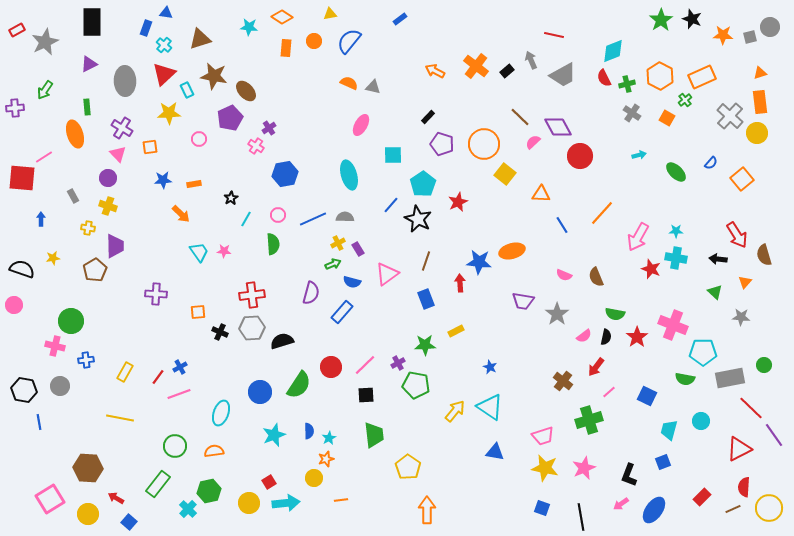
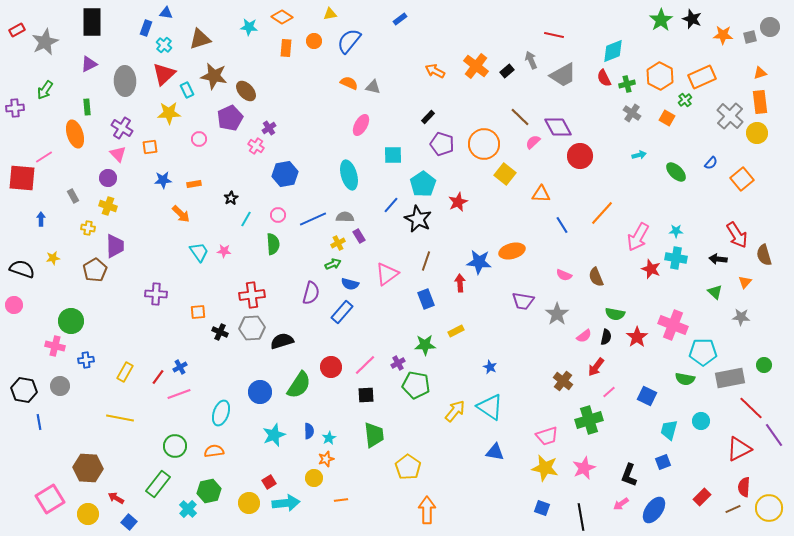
purple rectangle at (358, 249): moved 1 px right, 13 px up
blue semicircle at (352, 282): moved 2 px left, 2 px down
pink trapezoid at (543, 436): moved 4 px right
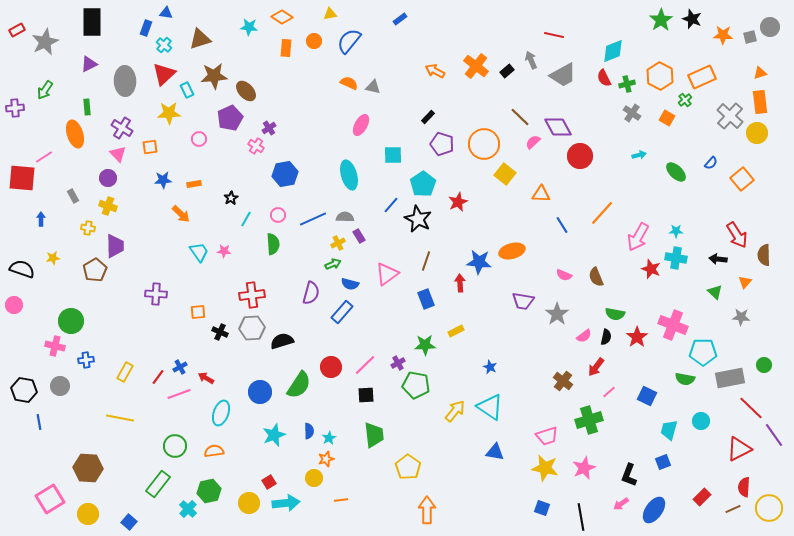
brown star at (214, 76): rotated 16 degrees counterclockwise
brown semicircle at (764, 255): rotated 15 degrees clockwise
red arrow at (116, 498): moved 90 px right, 120 px up
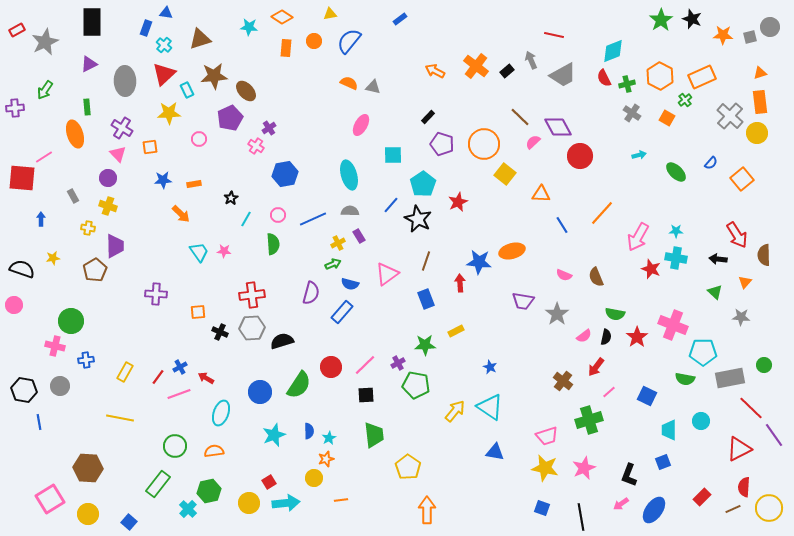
gray semicircle at (345, 217): moved 5 px right, 6 px up
cyan trapezoid at (669, 430): rotated 15 degrees counterclockwise
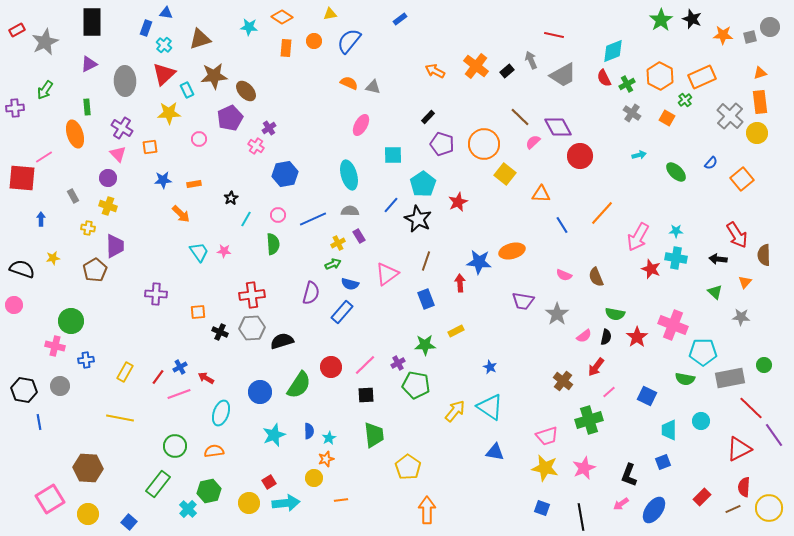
green cross at (627, 84): rotated 14 degrees counterclockwise
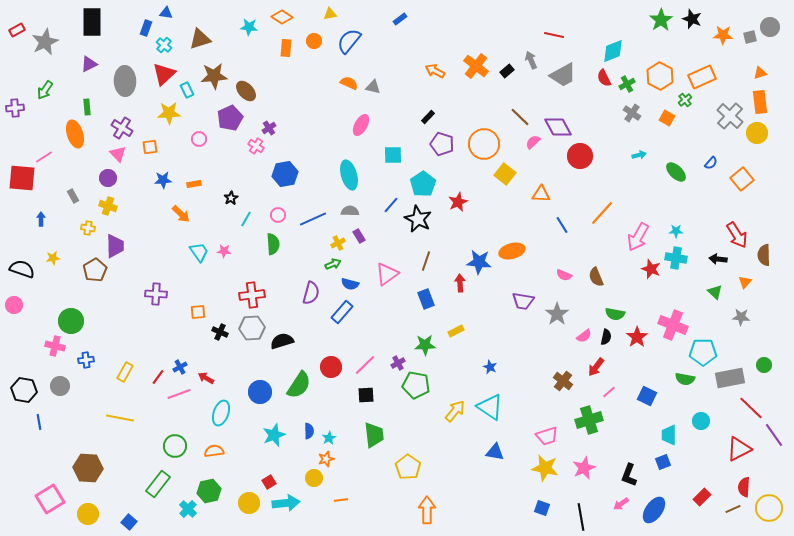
cyan trapezoid at (669, 430): moved 5 px down
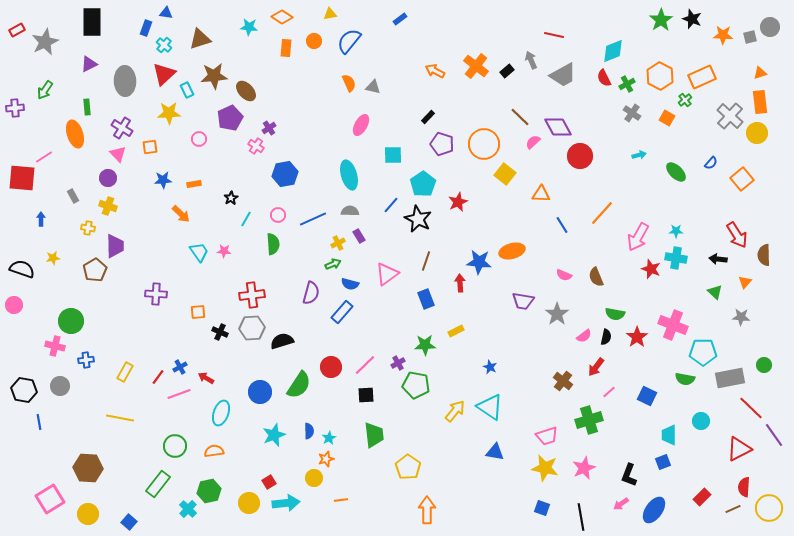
orange semicircle at (349, 83): rotated 42 degrees clockwise
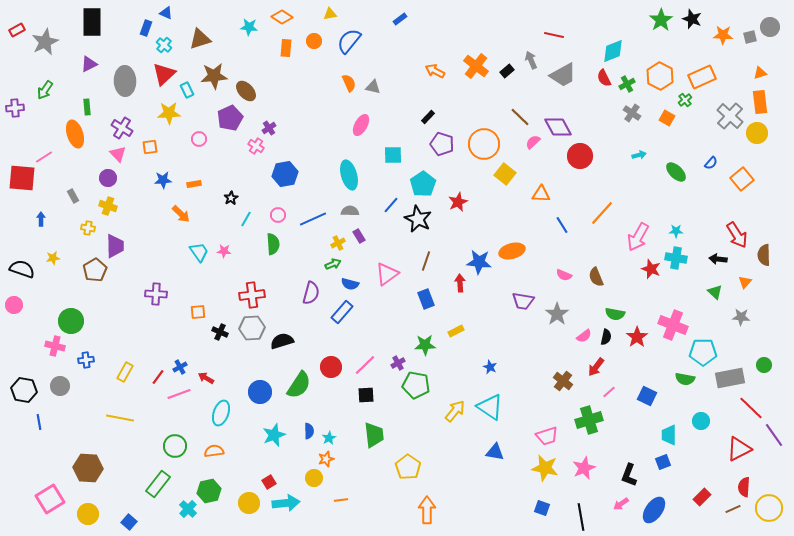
blue triangle at (166, 13): rotated 16 degrees clockwise
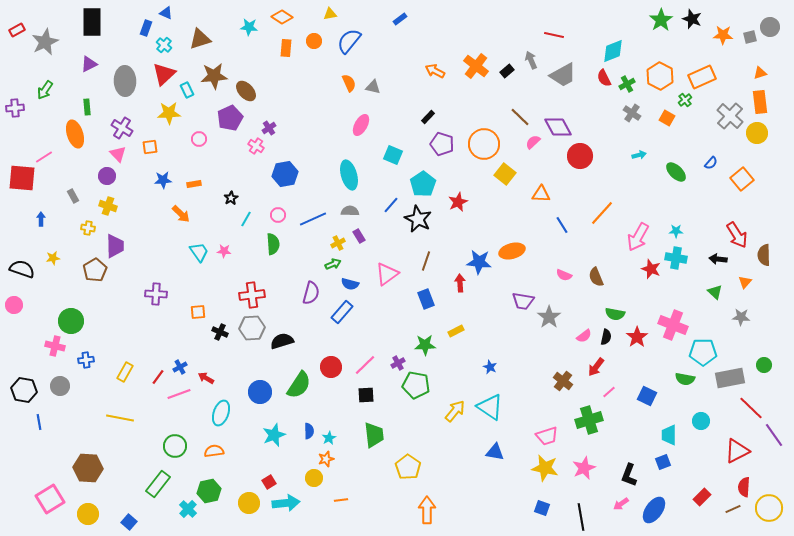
cyan square at (393, 155): rotated 24 degrees clockwise
purple circle at (108, 178): moved 1 px left, 2 px up
gray star at (557, 314): moved 8 px left, 3 px down
red triangle at (739, 449): moved 2 px left, 2 px down
